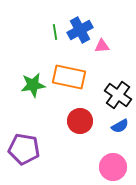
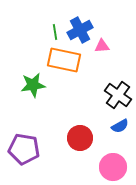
orange rectangle: moved 5 px left, 17 px up
red circle: moved 17 px down
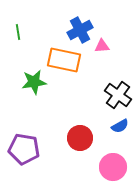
green line: moved 37 px left
green star: moved 1 px right, 3 px up
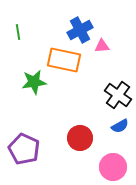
purple pentagon: rotated 16 degrees clockwise
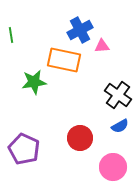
green line: moved 7 px left, 3 px down
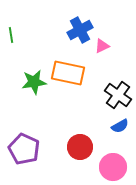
pink triangle: rotated 21 degrees counterclockwise
orange rectangle: moved 4 px right, 13 px down
red circle: moved 9 px down
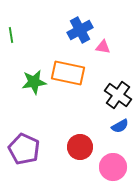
pink triangle: moved 1 px right, 1 px down; rotated 35 degrees clockwise
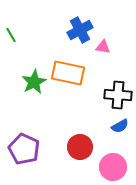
green line: rotated 21 degrees counterclockwise
green star: rotated 20 degrees counterclockwise
black cross: rotated 32 degrees counterclockwise
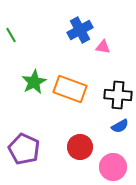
orange rectangle: moved 2 px right, 16 px down; rotated 8 degrees clockwise
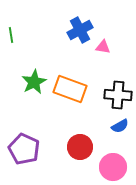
green line: rotated 21 degrees clockwise
